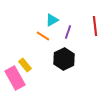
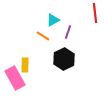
cyan triangle: moved 1 px right
red line: moved 13 px up
yellow rectangle: rotated 40 degrees clockwise
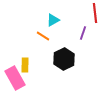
purple line: moved 15 px right, 1 px down
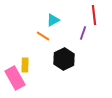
red line: moved 1 px left, 2 px down
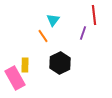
cyan triangle: rotated 24 degrees counterclockwise
orange line: rotated 24 degrees clockwise
black hexagon: moved 4 px left, 4 px down
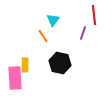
black hexagon: rotated 20 degrees counterclockwise
pink rectangle: rotated 25 degrees clockwise
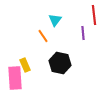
cyan triangle: moved 2 px right
purple line: rotated 24 degrees counterclockwise
yellow rectangle: rotated 24 degrees counterclockwise
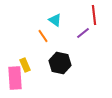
cyan triangle: rotated 32 degrees counterclockwise
purple line: rotated 56 degrees clockwise
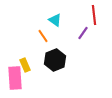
purple line: rotated 16 degrees counterclockwise
black hexagon: moved 5 px left, 3 px up; rotated 25 degrees clockwise
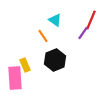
red line: moved 3 px left, 5 px down; rotated 30 degrees clockwise
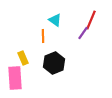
orange line: rotated 32 degrees clockwise
black hexagon: moved 1 px left, 3 px down
yellow rectangle: moved 2 px left, 7 px up
